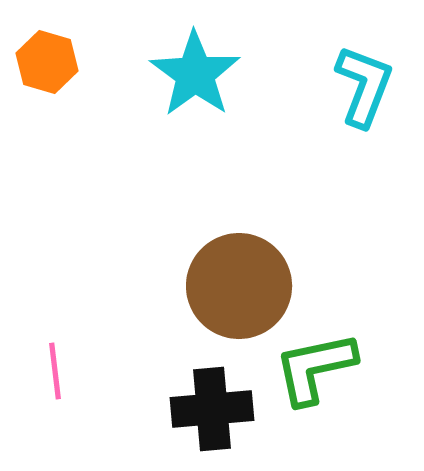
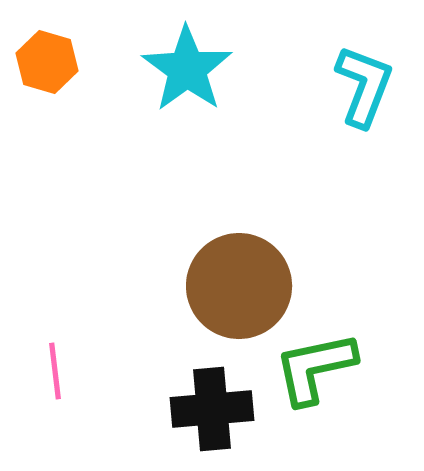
cyan star: moved 8 px left, 5 px up
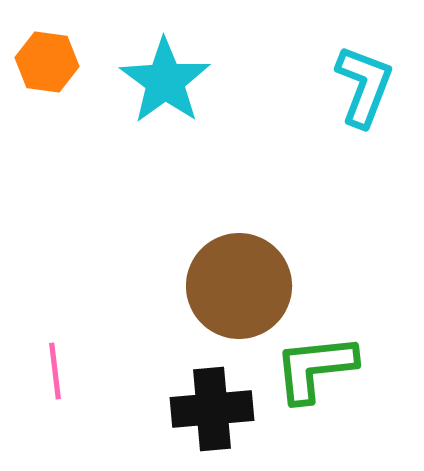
orange hexagon: rotated 8 degrees counterclockwise
cyan star: moved 22 px left, 12 px down
green L-shape: rotated 6 degrees clockwise
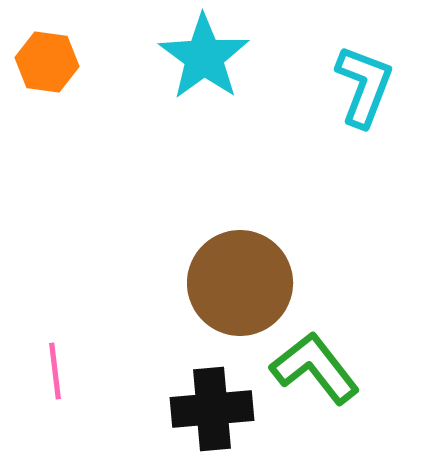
cyan star: moved 39 px right, 24 px up
brown circle: moved 1 px right, 3 px up
green L-shape: rotated 58 degrees clockwise
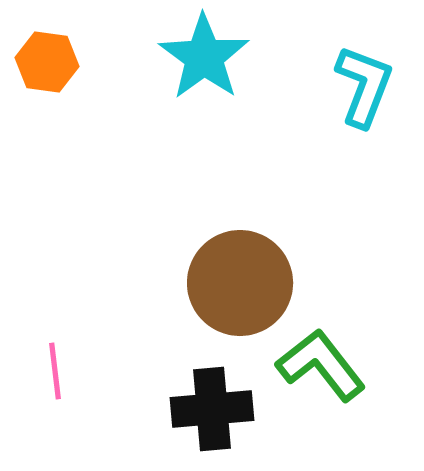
green L-shape: moved 6 px right, 3 px up
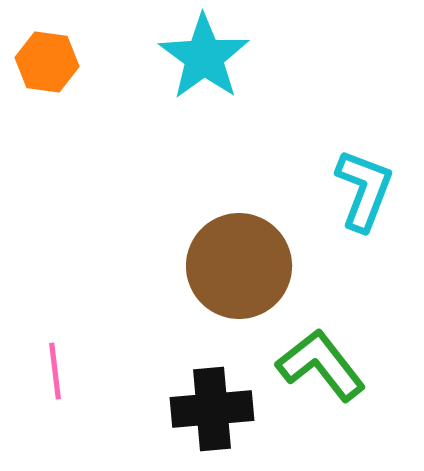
cyan L-shape: moved 104 px down
brown circle: moved 1 px left, 17 px up
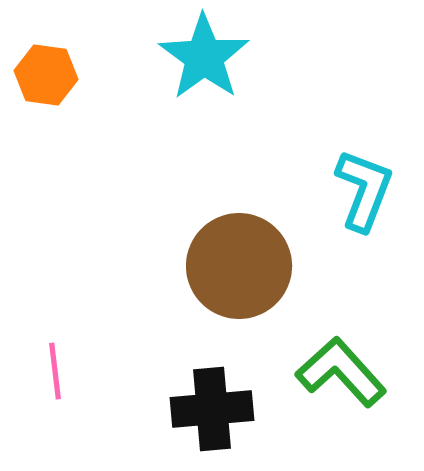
orange hexagon: moved 1 px left, 13 px down
green L-shape: moved 20 px right, 7 px down; rotated 4 degrees counterclockwise
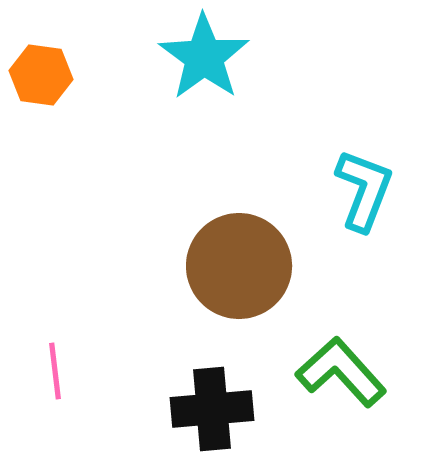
orange hexagon: moved 5 px left
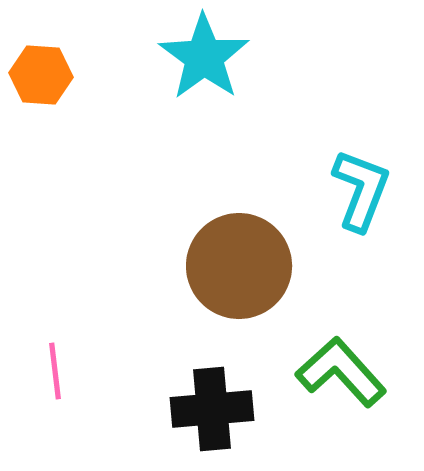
orange hexagon: rotated 4 degrees counterclockwise
cyan L-shape: moved 3 px left
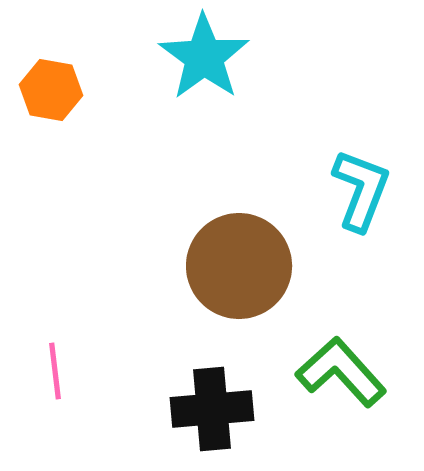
orange hexagon: moved 10 px right, 15 px down; rotated 6 degrees clockwise
